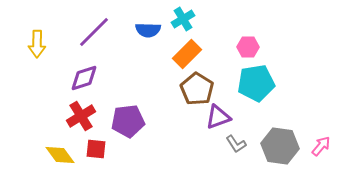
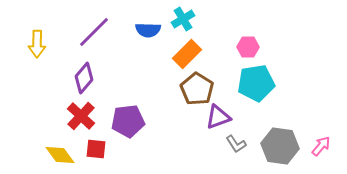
purple diamond: rotated 32 degrees counterclockwise
red cross: rotated 16 degrees counterclockwise
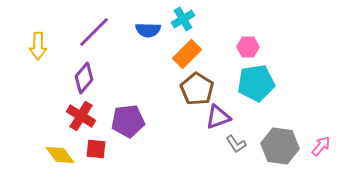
yellow arrow: moved 1 px right, 2 px down
red cross: rotated 12 degrees counterclockwise
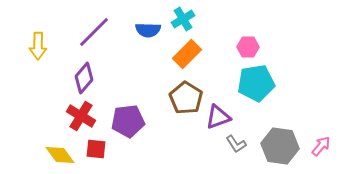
brown pentagon: moved 11 px left, 9 px down
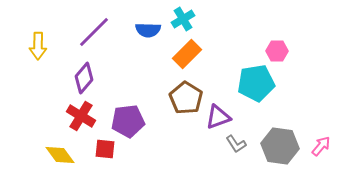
pink hexagon: moved 29 px right, 4 px down
red square: moved 9 px right
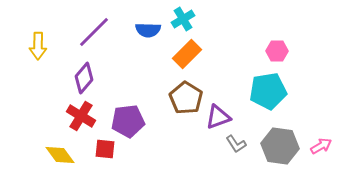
cyan pentagon: moved 12 px right, 8 px down
pink arrow: rotated 20 degrees clockwise
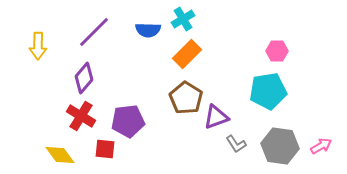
purple triangle: moved 2 px left
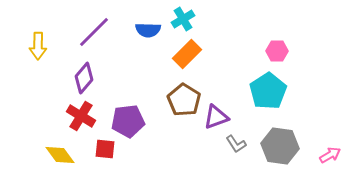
cyan pentagon: rotated 24 degrees counterclockwise
brown pentagon: moved 2 px left, 2 px down
pink arrow: moved 9 px right, 9 px down
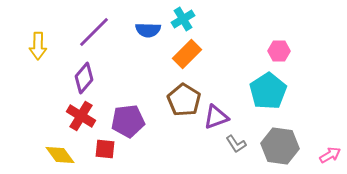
pink hexagon: moved 2 px right
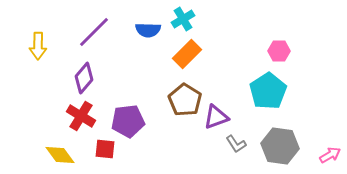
brown pentagon: moved 1 px right
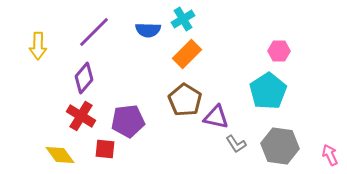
purple triangle: rotated 32 degrees clockwise
pink arrow: rotated 85 degrees counterclockwise
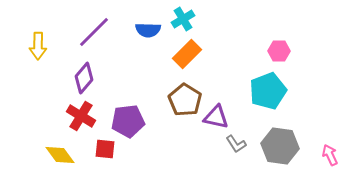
cyan pentagon: rotated 12 degrees clockwise
